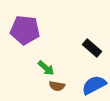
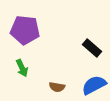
green arrow: moved 24 px left; rotated 24 degrees clockwise
brown semicircle: moved 1 px down
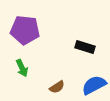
black rectangle: moved 7 px left, 1 px up; rotated 24 degrees counterclockwise
brown semicircle: rotated 42 degrees counterclockwise
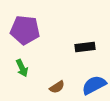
black rectangle: rotated 24 degrees counterclockwise
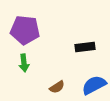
green arrow: moved 2 px right, 5 px up; rotated 18 degrees clockwise
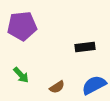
purple pentagon: moved 3 px left, 4 px up; rotated 12 degrees counterclockwise
green arrow: moved 3 px left, 12 px down; rotated 36 degrees counterclockwise
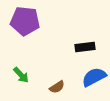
purple pentagon: moved 3 px right, 5 px up; rotated 12 degrees clockwise
blue semicircle: moved 8 px up
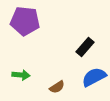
black rectangle: rotated 42 degrees counterclockwise
green arrow: rotated 42 degrees counterclockwise
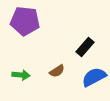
brown semicircle: moved 16 px up
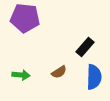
purple pentagon: moved 3 px up
brown semicircle: moved 2 px right, 1 px down
blue semicircle: rotated 120 degrees clockwise
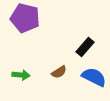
purple pentagon: rotated 8 degrees clockwise
blue semicircle: rotated 65 degrees counterclockwise
